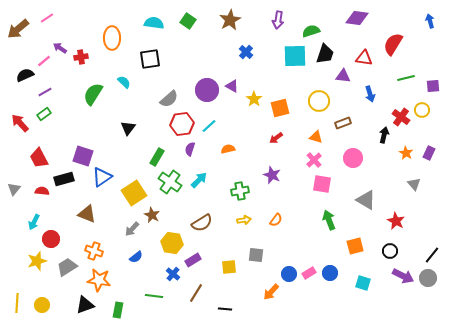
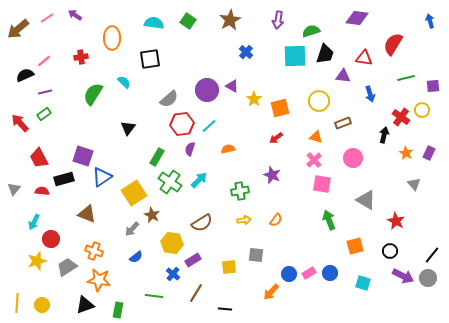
purple arrow at (60, 48): moved 15 px right, 33 px up
purple line at (45, 92): rotated 16 degrees clockwise
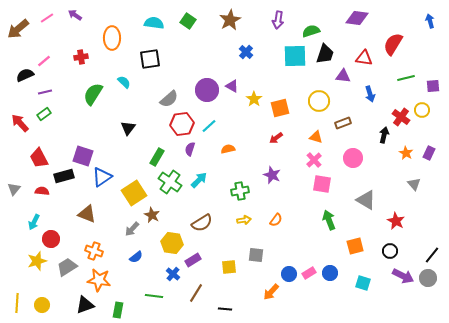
black rectangle at (64, 179): moved 3 px up
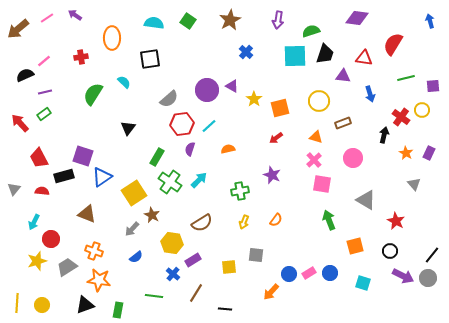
yellow arrow at (244, 220): moved 2 px down; rotated 120 degrees clockwise
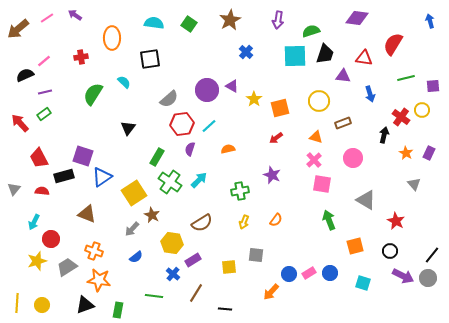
green square at (188, 21): moved 1 px right, 3 px down
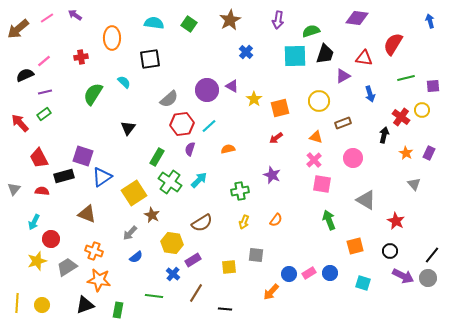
purple triangle at (343, 76): rotated 35 degrees counterclockwise
gray arrow at (132, 229): moved 2 px left, 4 px down
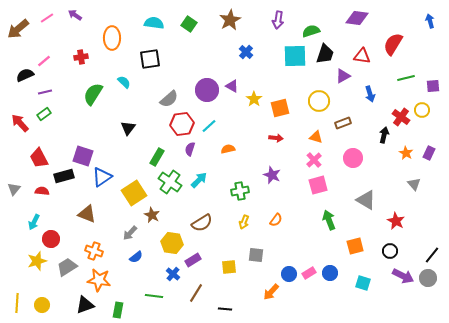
red triangle at (364, 58): moved 2 px left, 2 px up
red arrow at (276, 138): rotated 136 degrees counterclockwise
pink square at (322, 184): moved 4 px left, 1 px down; rotated 24 degrees counterclockwise
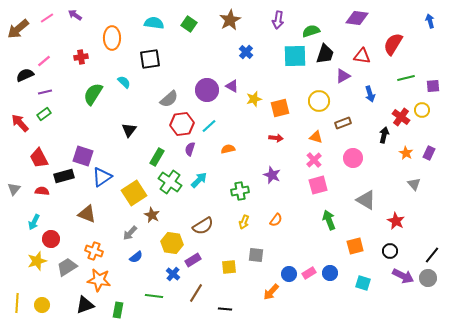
yellow star at (254, 99): rotated 21 degrees clockwise
black triangle at (128, 128): moved 1 px right, 2 px down
brown semicircle at (202, 223): moved 1 px right, 3 px down
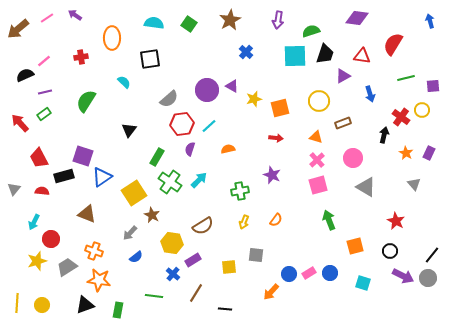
green semicircle at (93, 94): moved 7 px left, 7 px down
pink cross at (314, 160): moved 3 px right
gray triangle at (366, 200): moved 13 px up
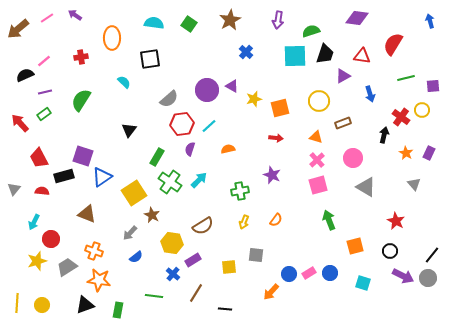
green semicircle at (86, 101): moved 5 px left, 1 px up
